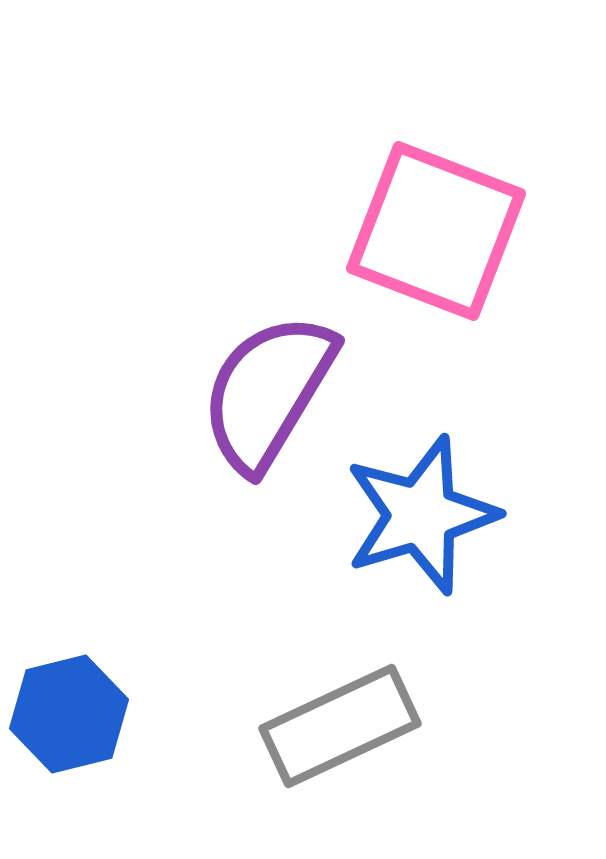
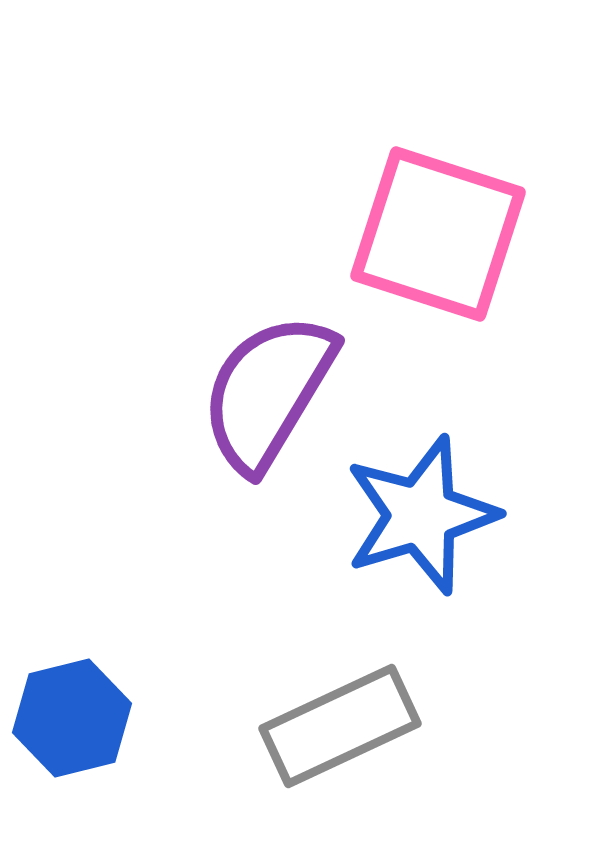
pink square: moved 2 px right, 3 px down; rotated 3 degrees counterclockwise
blue hexagon: moved 3 px right, 4 px down
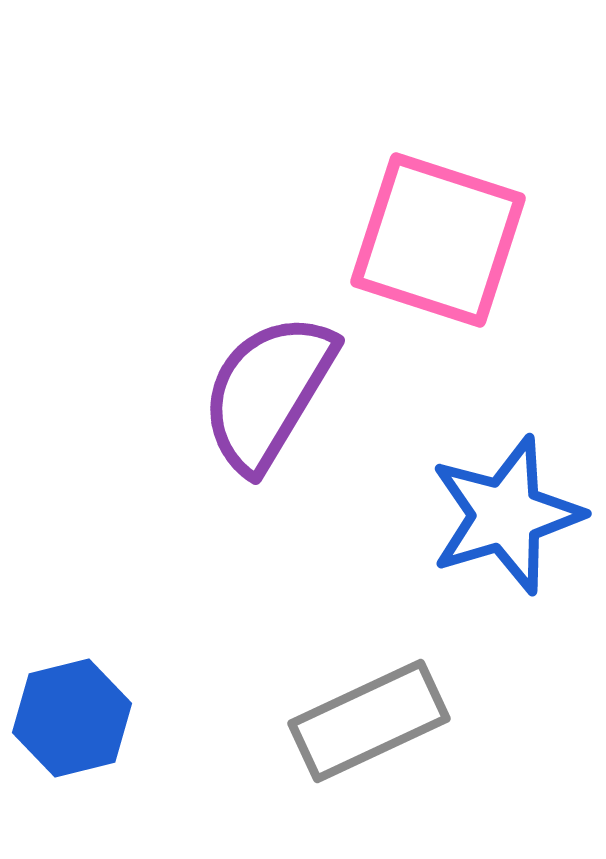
pink square: moved 6 px down
blue star: moved 85 px right
gray rectangle: moved 29 px right, 5 px up
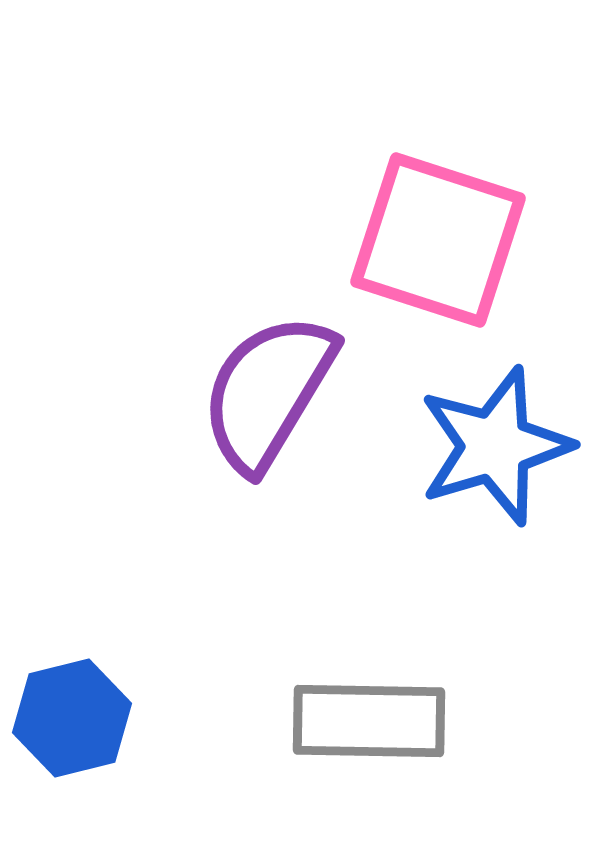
blue star: moved 11 px left, 69 px up
gray rectangle: rotated 26 degrees clockwise
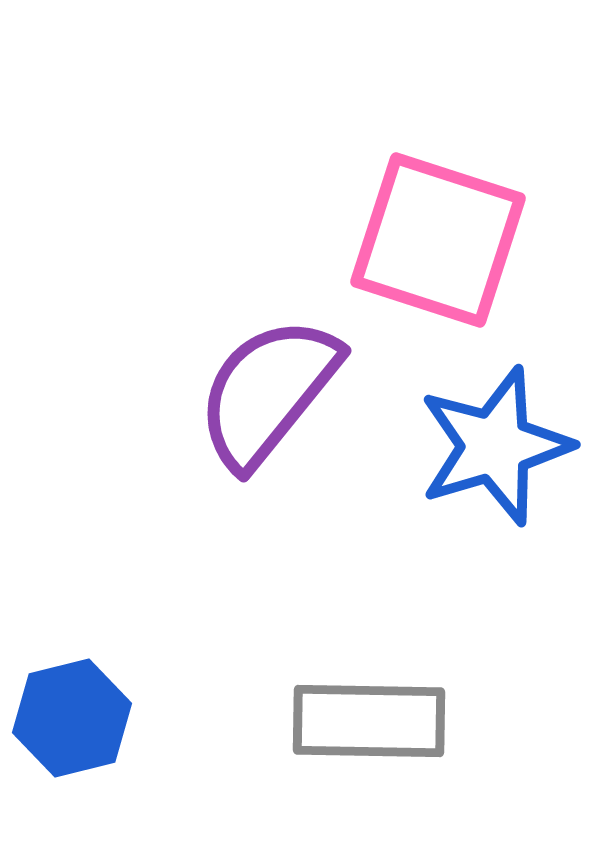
purple semicircle: rotated 8 degrees clockwise
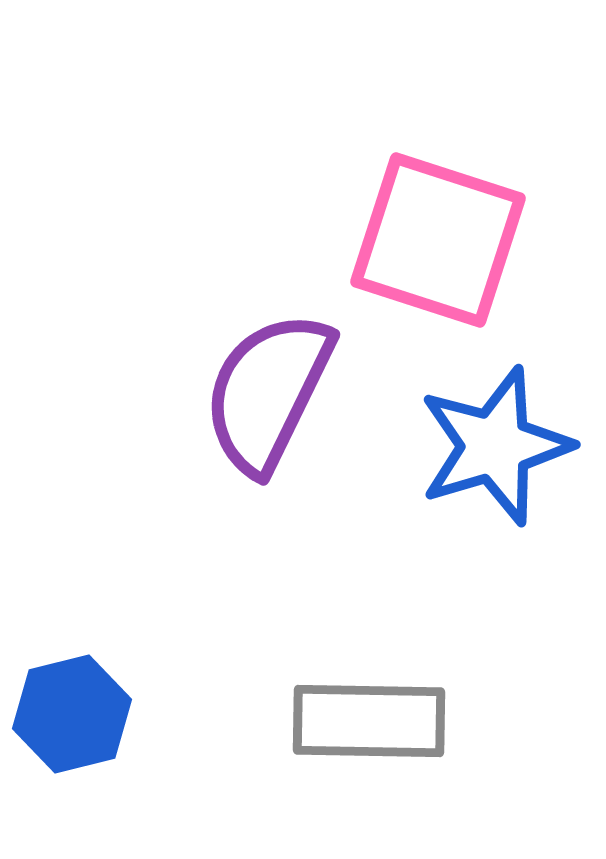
purple semicircle: rotated 13 degrees counterclockwise
blue hexagon: moved 4 px up
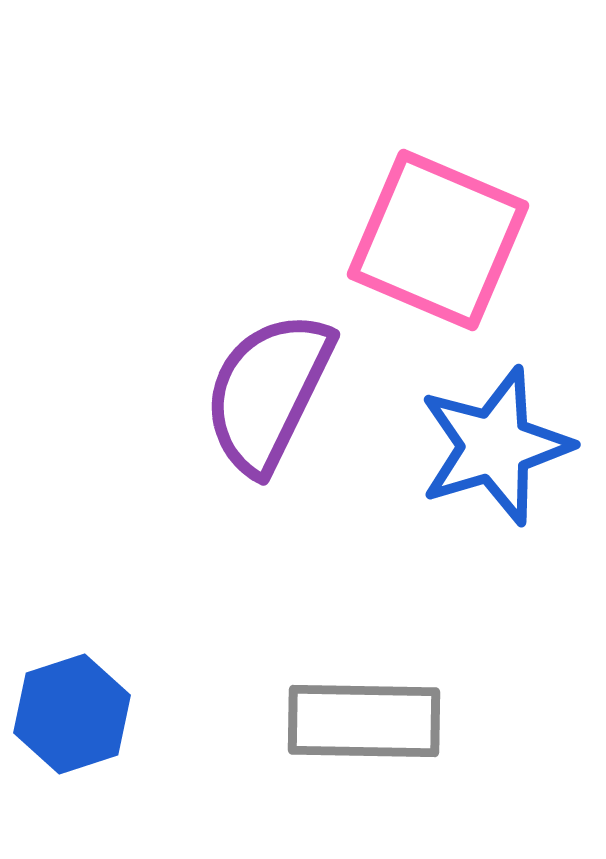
pink square: rotated 5 degrees clockwise
blue hexagon: rotated 4 degrees counterclockwise
gray rectangle: moved 5 px left
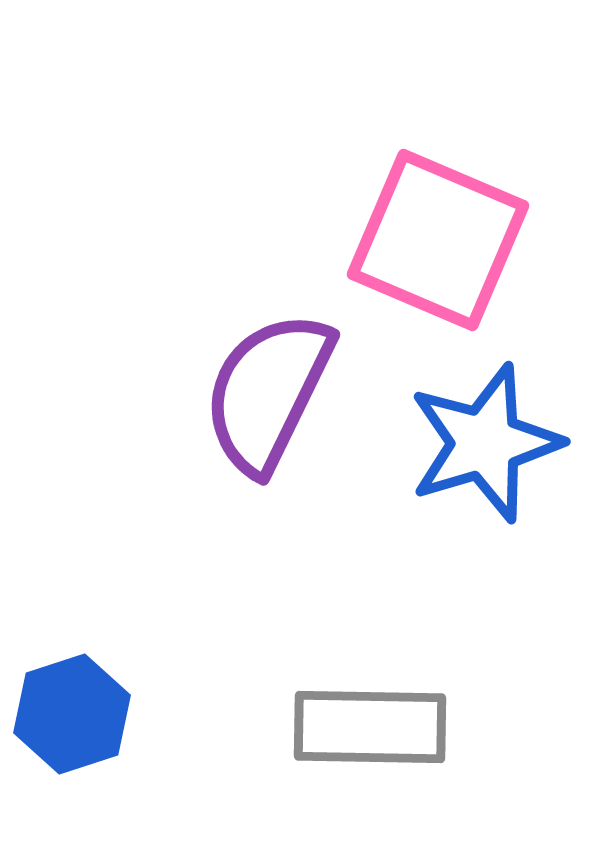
blue star: moved 10 px left, 3 px up
gray rectangle: moved 6 px right, 6 px down
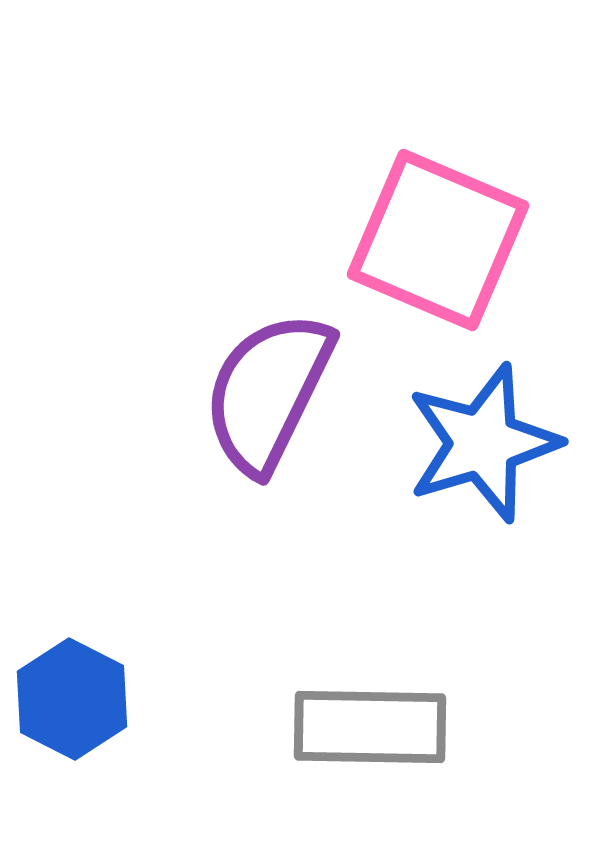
blue star: moved 2 px left
blue hexagon: moved 15 px up; rotated 15 degrees counterclockwise
